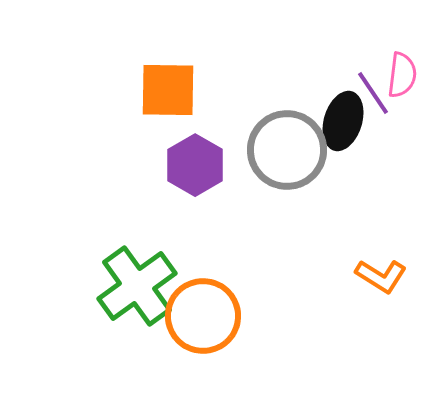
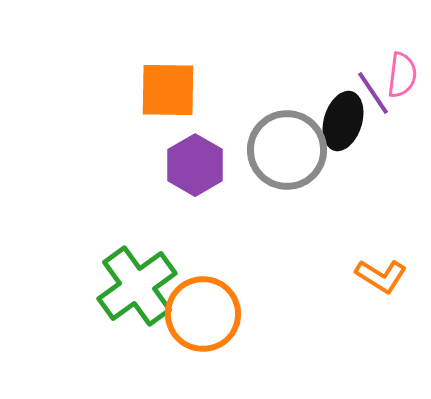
orange circle: moved 2 px up
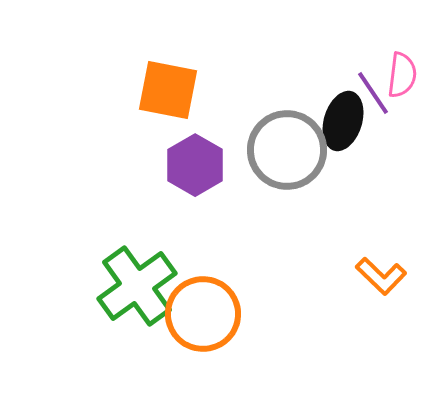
orange square: rotated 10 degrees clockwise
orange L-shape: rotated 12 degrees clockwise
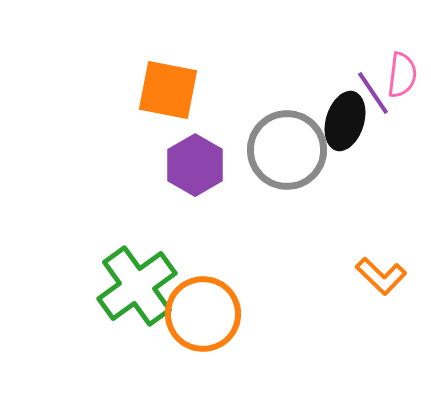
black ellipse: moved 2 px right
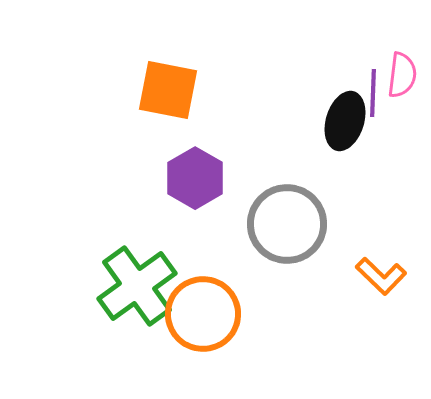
purple line: rotated 36 degrees clockwise
gray circle: moved 74 px down
purple hexagon: moved 13 px down
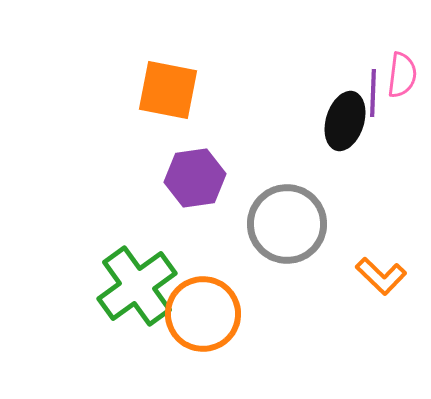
purple hexagon: rotated 22 degrees clockwise
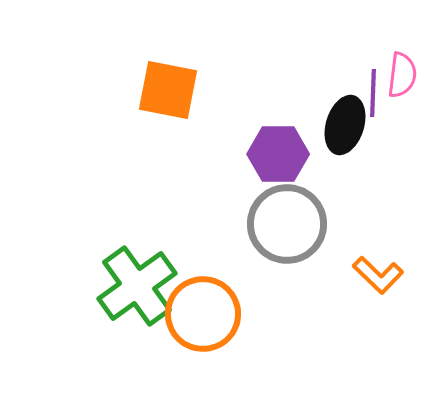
black ellipse: moved 4 px down
purple hexagon: moved 83 px right, 24 px up; rotated 8 degrees clockwise
orange L-shape: moved 3 px left, 1 px up
